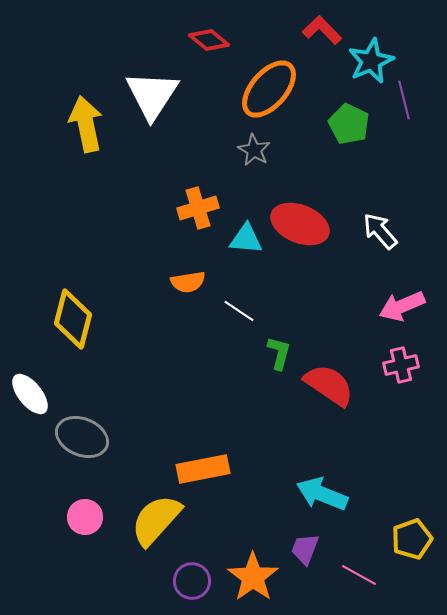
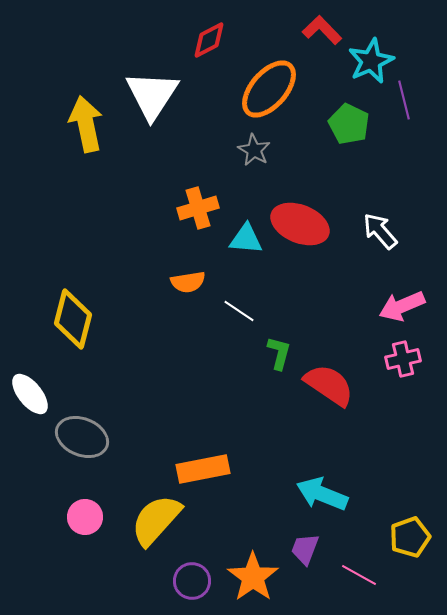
red diamond: rotated 66 degrees counterclockwise
pink cross: moved 2 px right, 6 px up
yellow pentagon: moved 2 px left, 2 px up
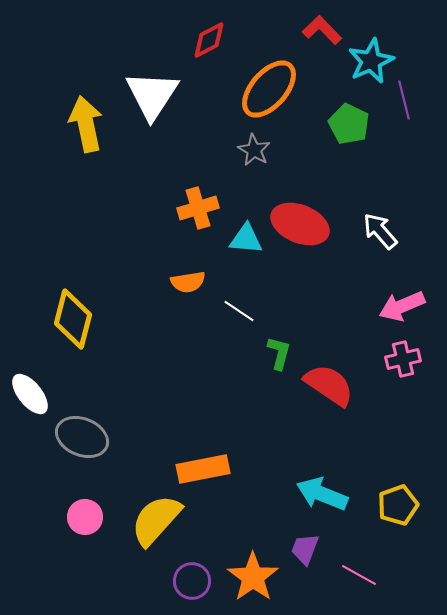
yellow pentagon: moved 12 px left, 32 px up
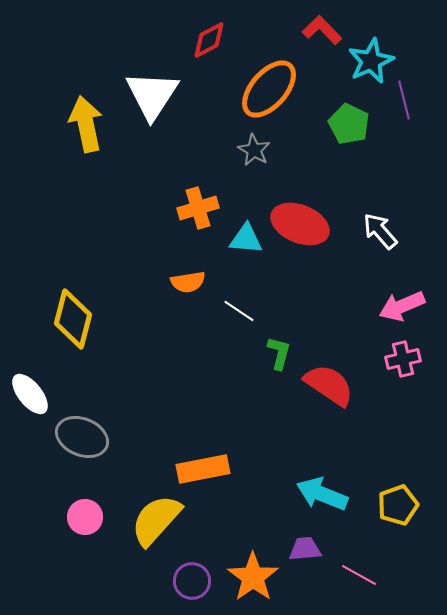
purple trapezoid: rotated 64 degrees clockwise
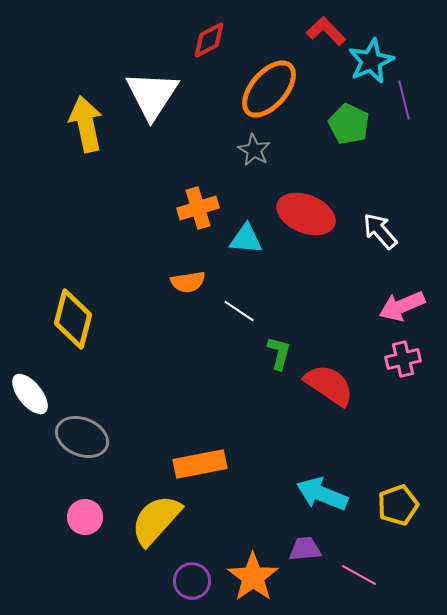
red L-shape: moved 4 px right, 1 px down
red ellipse: moved 6 px right, 10 px up
orange rectangle: moved 3 px left, 5 px up
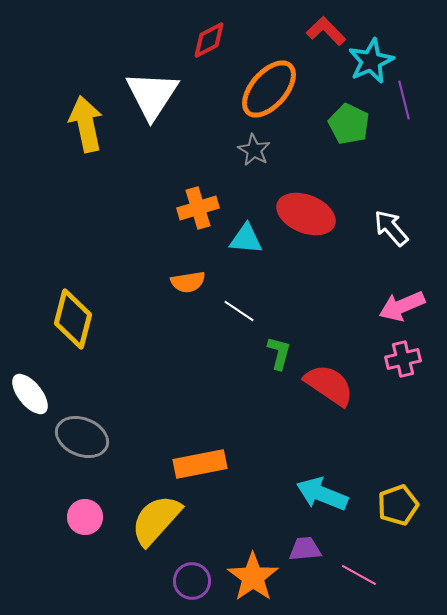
white arrow: moved 11 px right, 3 px up
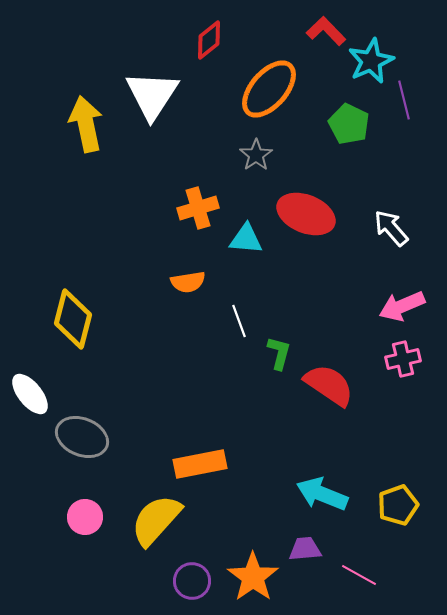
red diamond: rotated 12 degrees counterclockwise
gray star: moved 2 px right, 5 px down; rotated 8 degrees clockwise
white line: moved 10 px down; rotated 36 degrees clockwise
